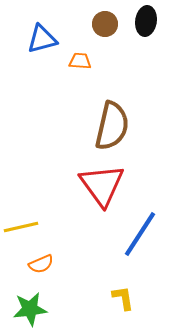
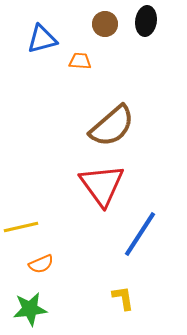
brown semicircle: rotated 36 degrees clockwise
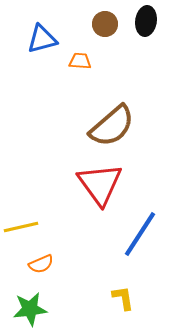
red triangle: moved 2 px left, 1 px up
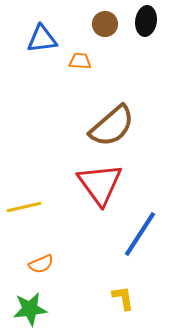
blue triangle: rotated 8 degrees clockwise
yellow line: moved 3 px right, 20 px up
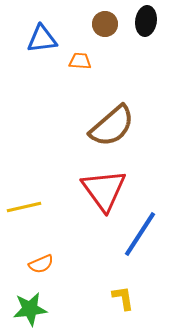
red triangle: moved 4 px right, 6 px down
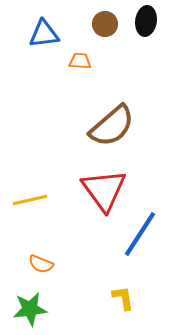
blue triangle: moved 2 px right, 5 px up
yellow line: moved 6 px right, 7 px up
orange semicircle: rotated 45 degrees clockwise
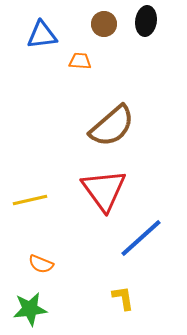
brown circle: moved 1 px left
blue triangle: moved 2 px left, 1 px down
blue line: moved 1 px right, 4 px down; rotated 15 degrees clockwise
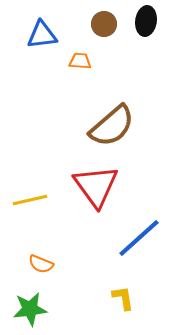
red triangle: moved 8 px left, 4 px up
blue line: moved 2 px left
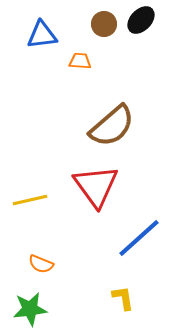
black ellipse: moved 5 px left, 1 px up; rotated 36 degrees clockwise
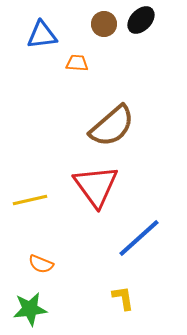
orange trapezoid: moved 3 px left, 2 px down
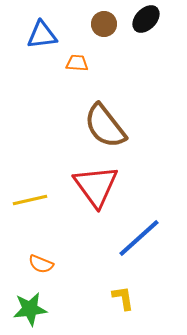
black ellipse: moved 5 px right, 1 px up
brown semicircle: moved 7 px left; rotated 93 degrees clockwise
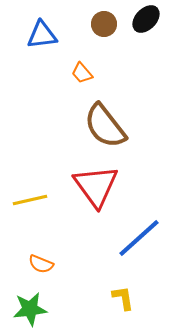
orange trapezoid: moved 5 px right, 10 px down; rotated 135 degrees counterclockwise
